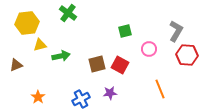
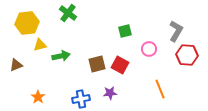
blue cross: rotated 18 degrees clockwise
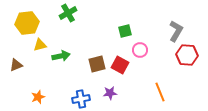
green cross: rotated 24 degrees clockwise
pink circle: moved 9 px left, 1 px down
orange line: moved 3 px down
orange star: rotated 16 degrees clockwise
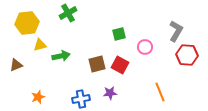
green square: moved 6 px left, 3 px down
pink circle: moved 5 px right, 3 px up
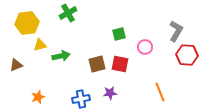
red square: moved 1 px up; rotated 18 degrees counterclockwise
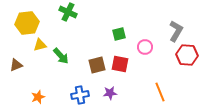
green cross: moved 1 px up; rotated 36 degrees counterclockwise
green arrow: rotated 60 degrees clockwise
brown square: moved 1 px down
blue cross: moved 1 px left, 4 px up
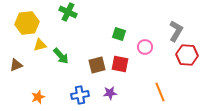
green square: rotated 32 degrees clockwise
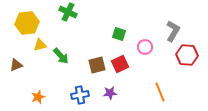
gray L-shape: moved 3 px left
red square: rotated 36 degrees counterclockwise
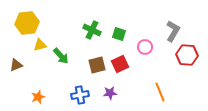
green cross: moved 24 px right, 18 px down
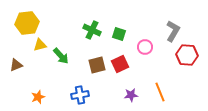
purple star: moved 21 px right, 2 px down
